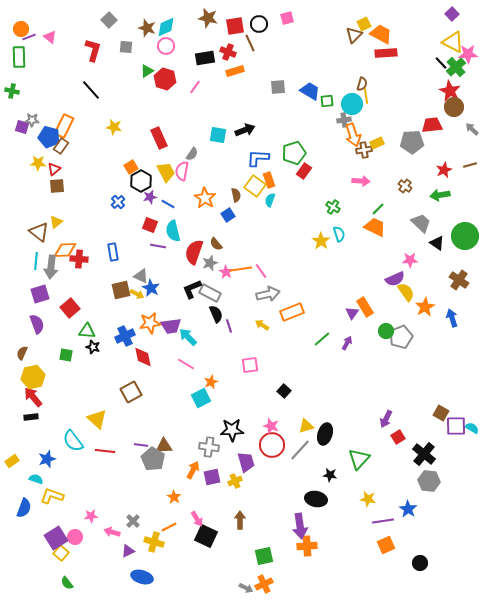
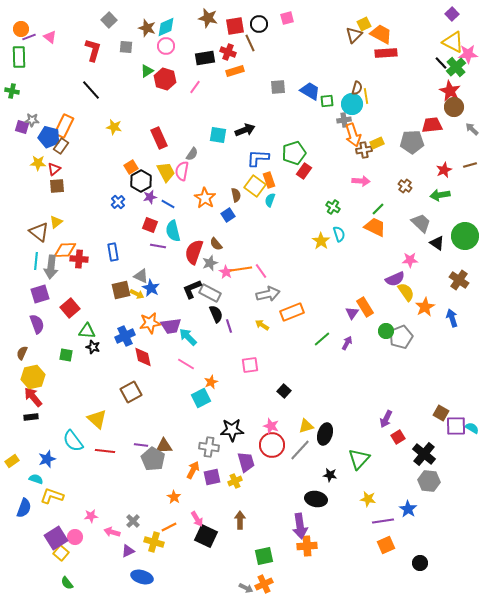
brown semicircle at (362, 84): moved 5 px left, 4 px down
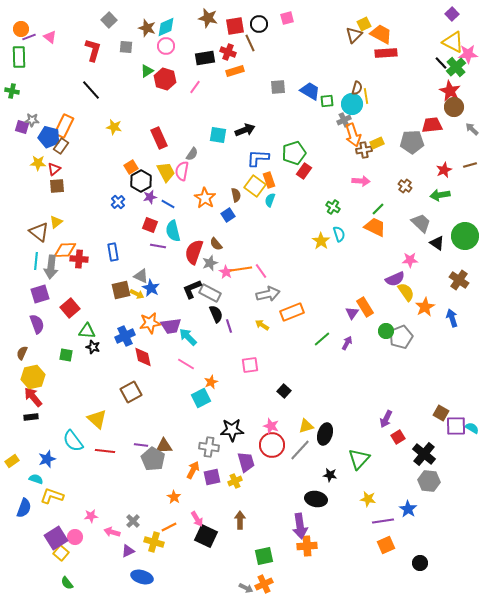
gray cross at (344, 120): rotated 16 degrees counterclockwise
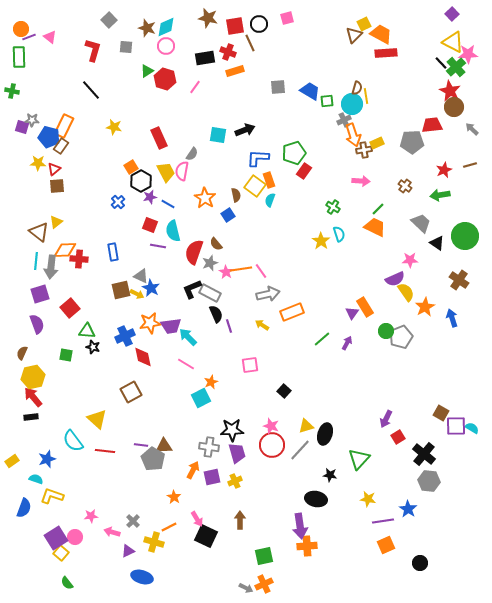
purple trapezoid at (246, 462): moved 9 px left, 9 px up
